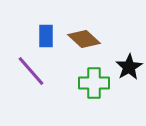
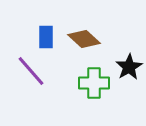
blue rectangle: moved 1 px down
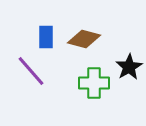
brown diamond: rotated 28 degrees counterclockwise
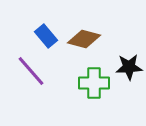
blue rectangle: moved 1 px up; rotated 40 degrees counterclockwise
black star: rotated 28 degrees clockwise
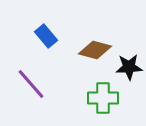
brown diamond: moved 11 px right, 11 px down
purple line: moved 13 px down
green cross: moved 9 px right, 15 px down
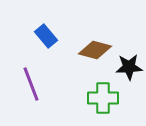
purple line: rotated 20 degrees clockwise
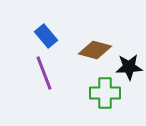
purple line: moved 13 px right, 11 px up
green cross: moved 2 px right, 5 px up
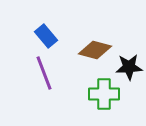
green cross: moved 1 px left, 1 px down
